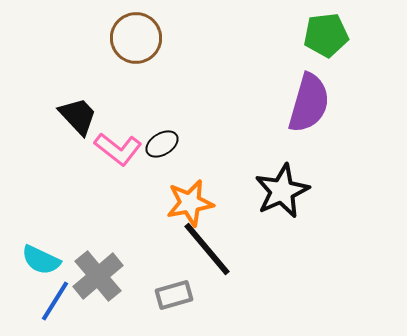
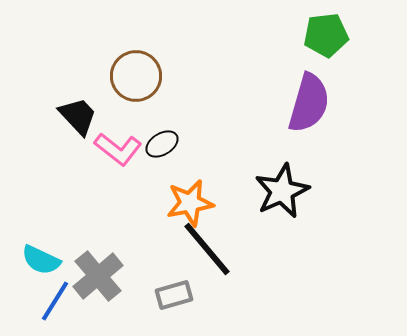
brown circle: moved 38 px down
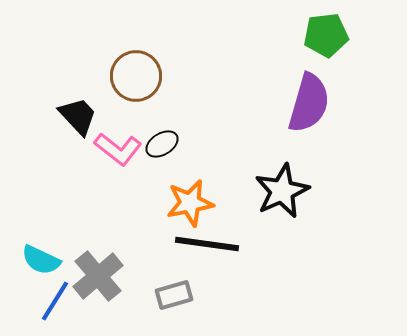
black line: moved 5 px up; rotated 42 degrees counterclockwise
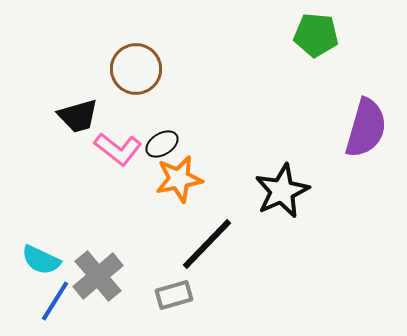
green pentagon: moved 10 px left; rotated 12 degrees clockwise
brown circle: moved 7 px up
purple semicircle: moved 57 px right, 25 px down
black trapezoid: rotated 117 degrees clockwise
orange star: moved 11 px left, 24 px up
black line: rotated 54 degrees counterclockwise
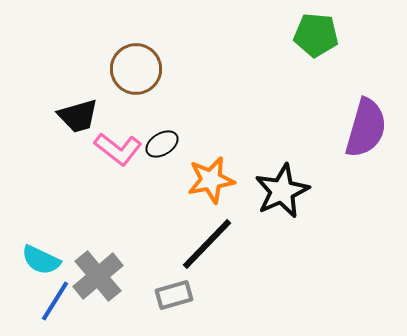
orange star: moved 32 px right, 1 px down
